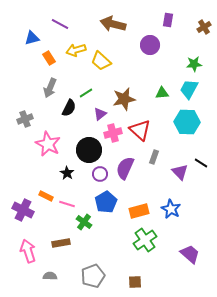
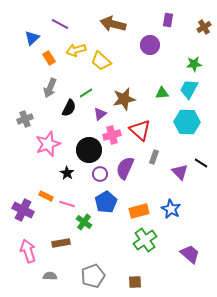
blue triangle at (32, 38): rotated 28 degrees counterclockwise
pink cross at (113, 133): moved 1 px left, 2 px down
pink star at (48, 144): rotated 25 degrees clockwise
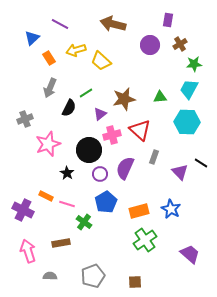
brown cross at (204, 27): moved 24 px left, 17 px down
green triangle at (162, 93): moved 2 px left, 4 px down
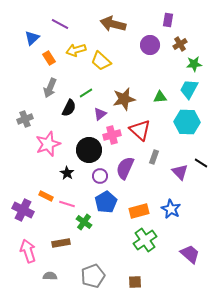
purple circle at (100, 174): moved 2 px down
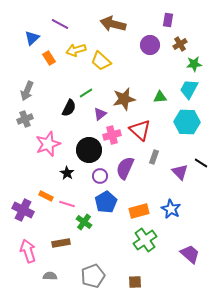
gray arrow at (50, 88): moved 23 px left, 3 px down
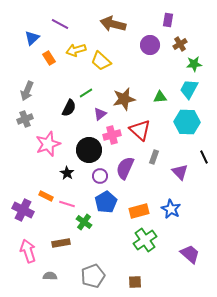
black line at (201, 163): moved 3 px right, 6 px up; rotated 32 degrees clockwise
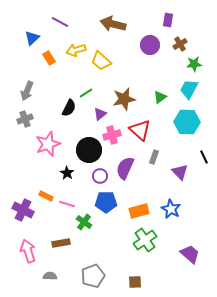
purple line at (60, 24): moved 2 px up
green triangle at (160, 97): rotated 32 degrees counterclockwise
blue pentagon at (106, 202): rotated 30 degrees clockwise
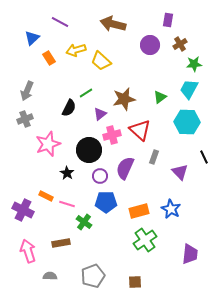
purple trapezoid at (190, 254): rotated 55 degrees clockwise
